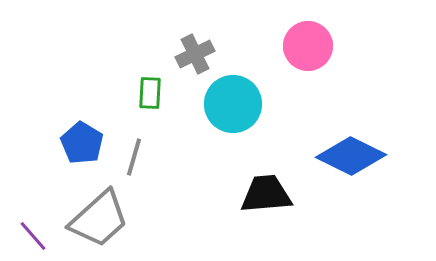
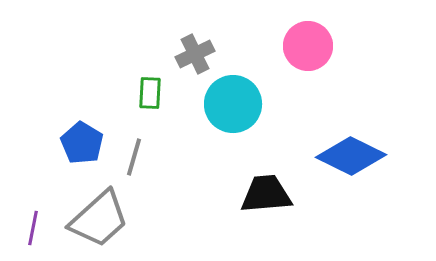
purple line: moved 8 px up; rotated 52 degrees clockwise
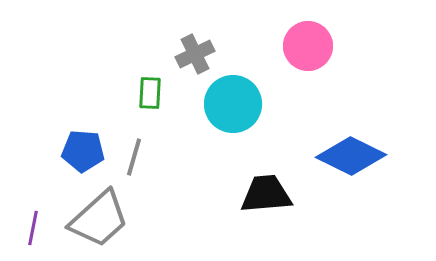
blue pentagon: moved 1 px right, 8 px down; rotated 27 degrees counterclockwise
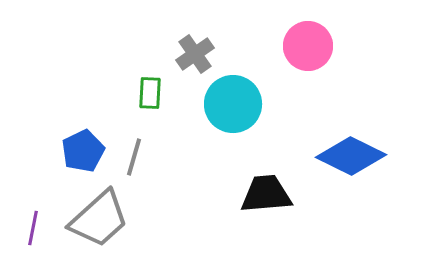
gray cross: rotated 9 degrees counterclockwise
blue pentagon: rotated 30 degrees counterclockwise
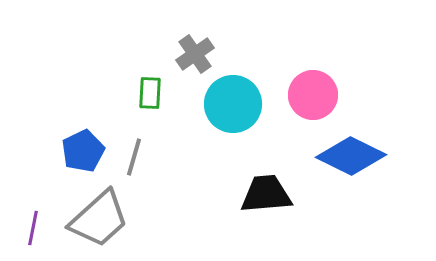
pink circle: moved 5 px right, 49 px down
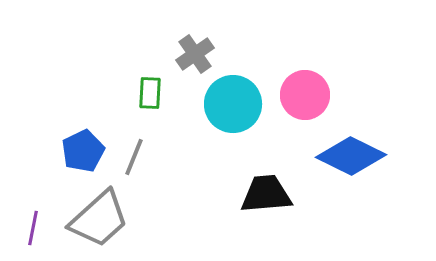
pink circle: moved 8 px left
gray line: rotated 6 degrees clockwise
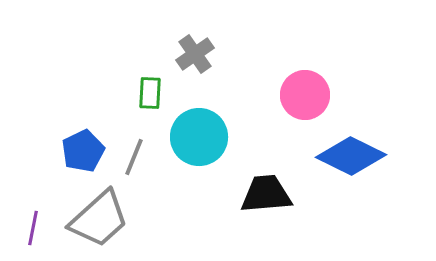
cyan circle: moved 34 px left, 33 px down
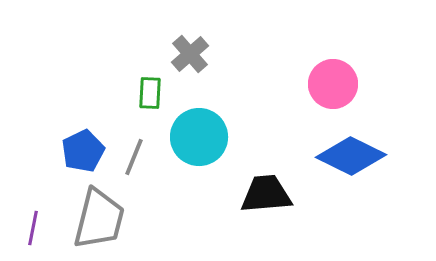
gray cross: moved 5 px left; rotated 6 degrees counterclockwise
pink circle: moved 28 px right, 11 px up
gray trapezoid: rotated 34 degrees counterclockwise
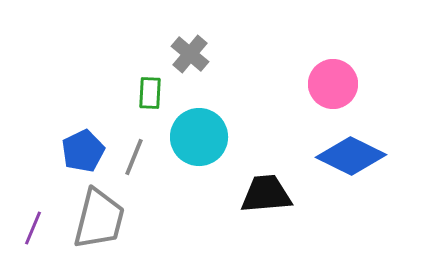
gray cross: rotated 9 degrees counterclockwise
purple line: rotated 12 degrees clockwise
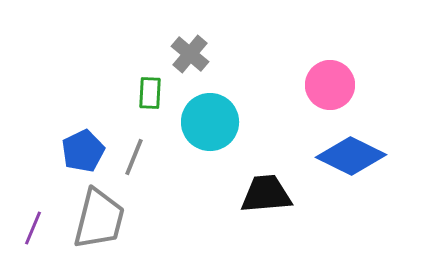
pink circle: moved 3 px left, 1 px down
cyan circle: moved 11 px right, 15 px up
